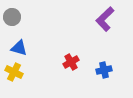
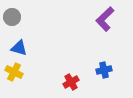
red cross: moved 20 px down
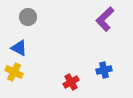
gray circle: moved 16 px right
blue triangle: rotated 12 degrees clockwise
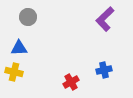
blue triangle: rotated 30 degrees counterclockwise
yellow cross: rotated 12 degrees counterclockwise
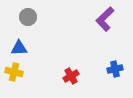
blue cross: moved 11 px right, 1 px up
red cross: moved 6 px up
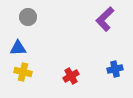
blue triangle: moved 1 px left
yellow cross: moved 9 px right
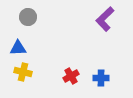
blue cross: moved 14 px left, 9 px down; rotated 14 degrees clockwise
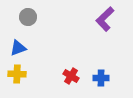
blue triangle: rotated 18 degrees counterclockwise
yellow cross: moved 6 px left, 2 px down; rotated 12 degrees counterclockwise
red cross: rotated 28 degrees counterclockwise
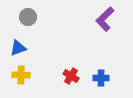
yellow cross: moved 4 px right, 1 px down
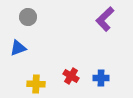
yellow cross: moved 15 px right, 9 px down
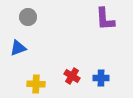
purple L-shape: rotated 50 degrees counterclockwise
red cross: moved 1 px right
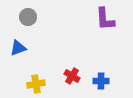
blue cross: moved 3 px down
yellow cross: rotated 12 degrees counterclockwise
